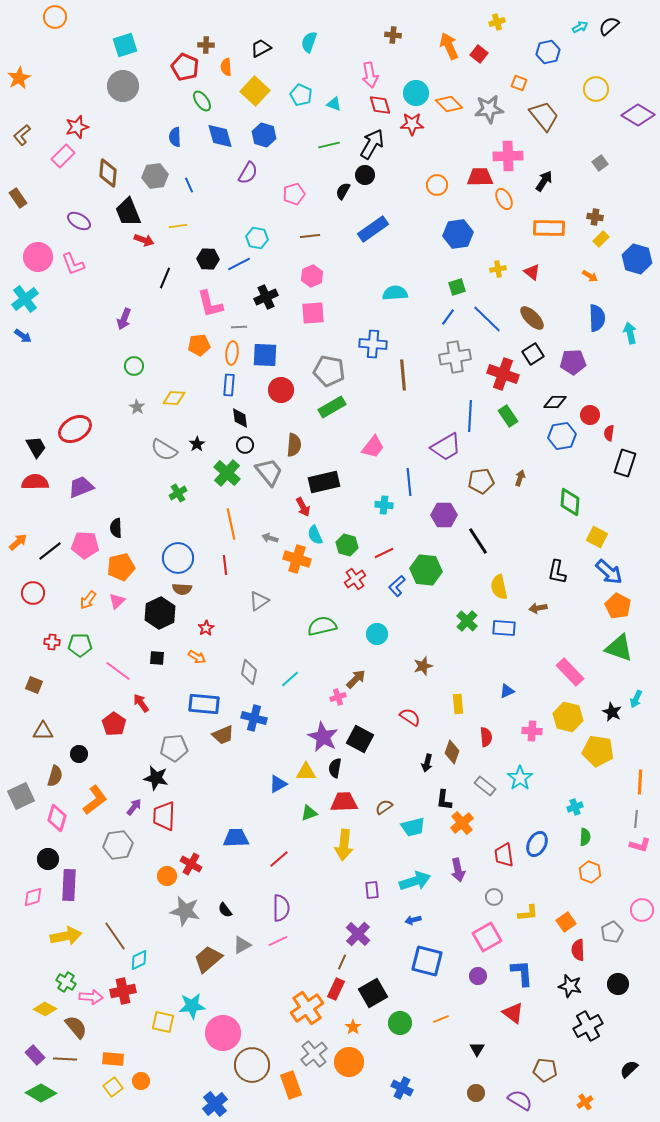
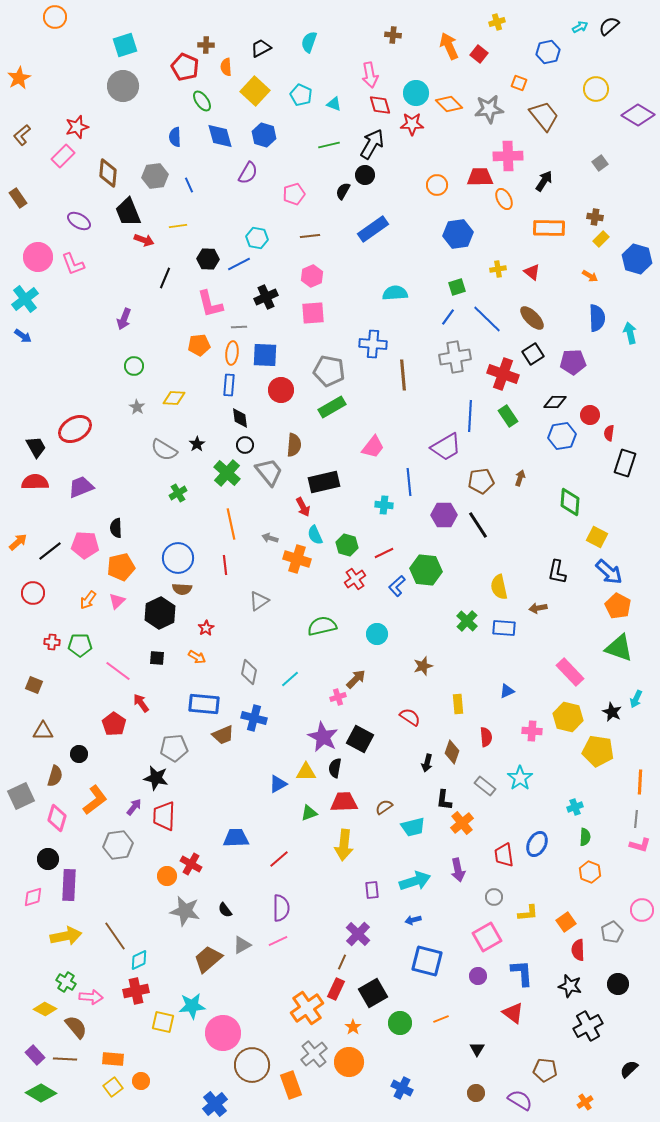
black line at (478, 541): moved 16 px up
red cross at (123, 991): moved 13 px right
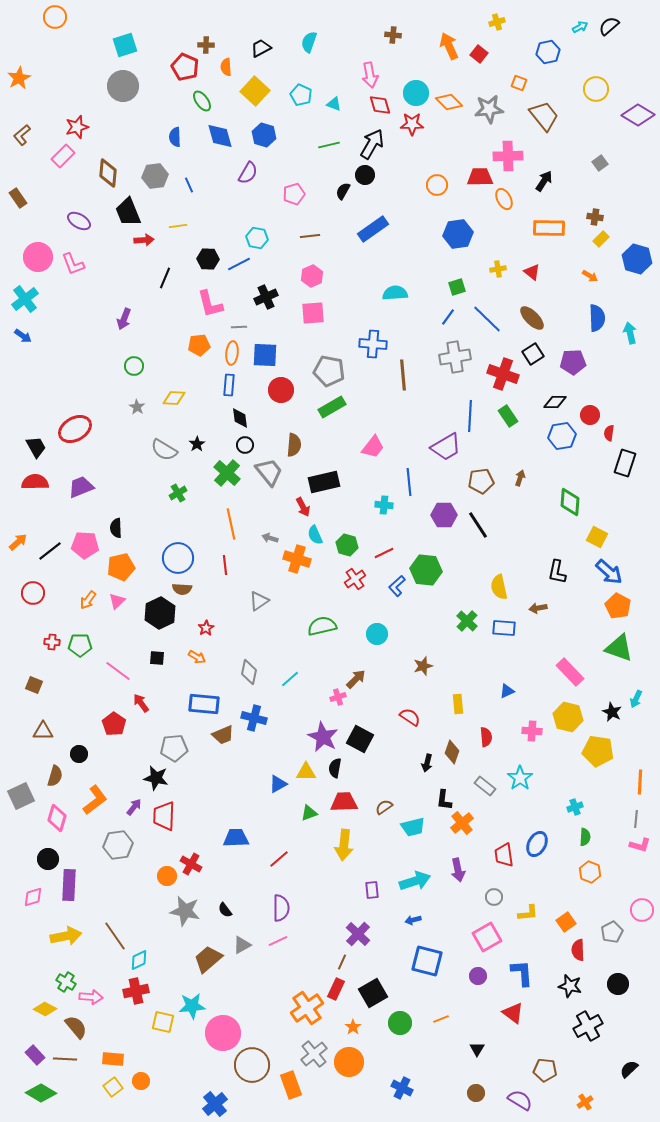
orange diamond at (449, 104): moved 2 px up
red arrow at (144, 240): rotated 24 degrees counterclockwise
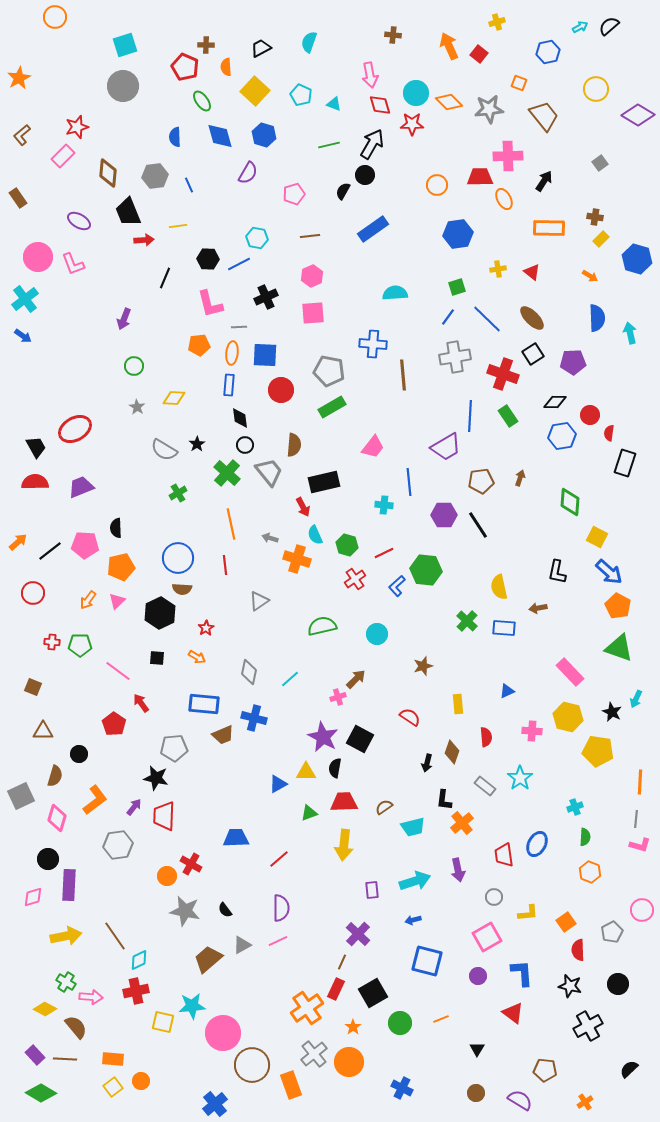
brown square at (34, 685): moved 1 px left, 2 px down
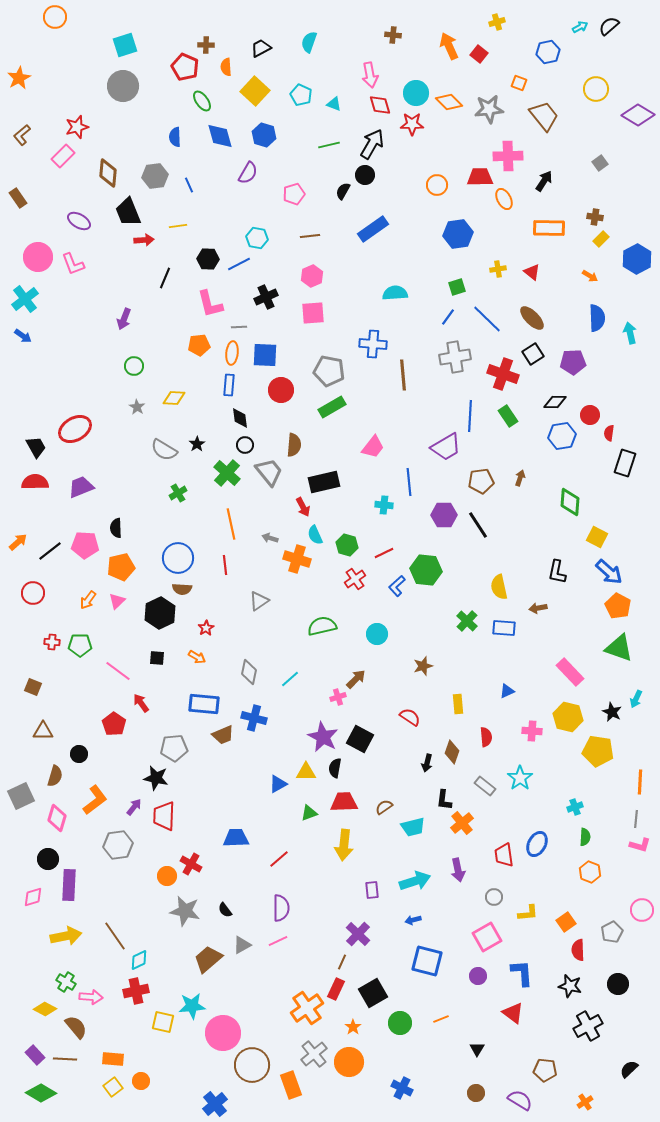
blue hexagon at (637, 259): rotated 16 degrees clockwise
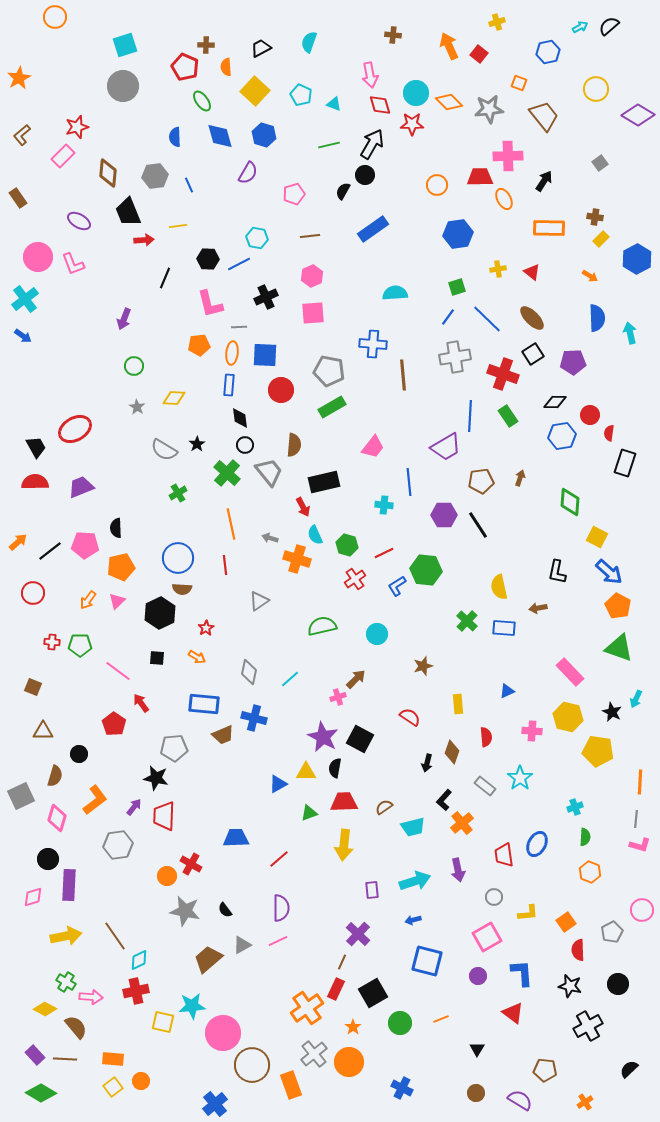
blue L-shape at (397, 586): rotated 10 degrees clockwise
black L-shape at (444, 800): rotated 35 degrees clockwise
